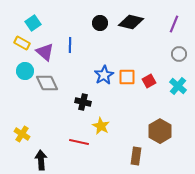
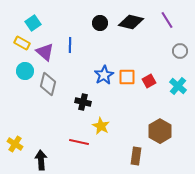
purple line: moved 7 px left, 4 px up; rotated 54 degrees counterclockwise
gray circle: moved 1 px right, 3 px up
gray diamond: moved 1 px right, 1 px down; rotated 40 degrees clockwise
yellow cross: moved 7 px left, 10 px down
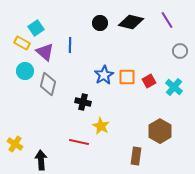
cyan square: moved 3 px right, 5 px down
cyan cross: moved 4 px left, 1 px down
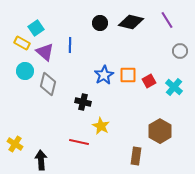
orange square: moved 1 px right, 2 px up
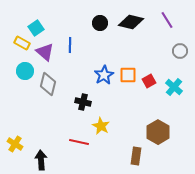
brown hexagon: moved 2 px left, 1 px down
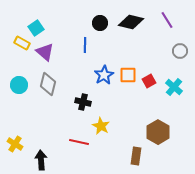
blue line: moved 15 px right
cyan circle: moved 6 px left, 14 px down
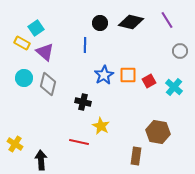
cyan circle: moved 5 px right, 7 px up
brown hexagon: rotated 20 degrees counterclockwise
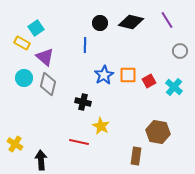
purple triangle: moved 5 px down
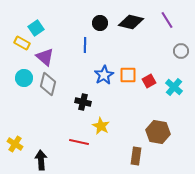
gray circle: moved 1 px right
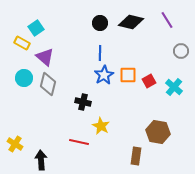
blue line: moved 15 px right, 8 px down
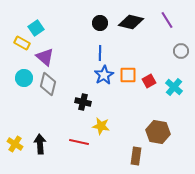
yellow star: rotated 18 degrees counterclockwise
black arrow: moved 1 px left, 16 px up
